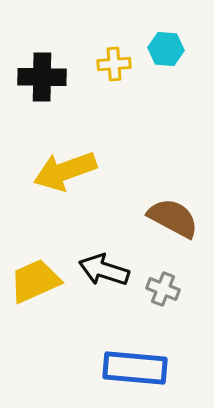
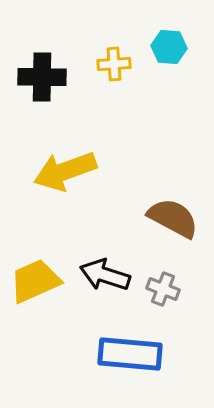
cyan hexagon: moved 3 px right, 2 px up
black arrow: moved 1 px right, 5 px down
blue rectangle: moved 5 px left, 14 px up
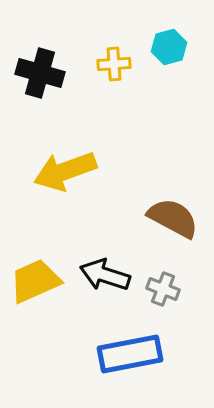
cyan hexagon: rotated 20 degrees counterclockwise
black cross: moved 2 px left, 4 px up; rotated 15 degrees clockwise
blue rectangle: rotated 16 degrees counterclockwise
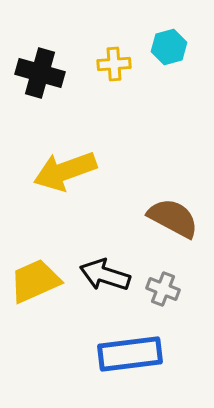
blue rectangle: rotated 4 degrees clockwise
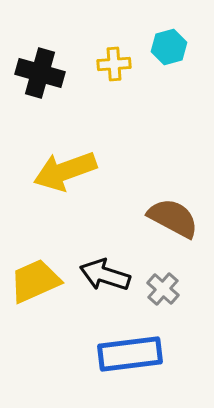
gray cross: rotated 20 degrees clockwise
